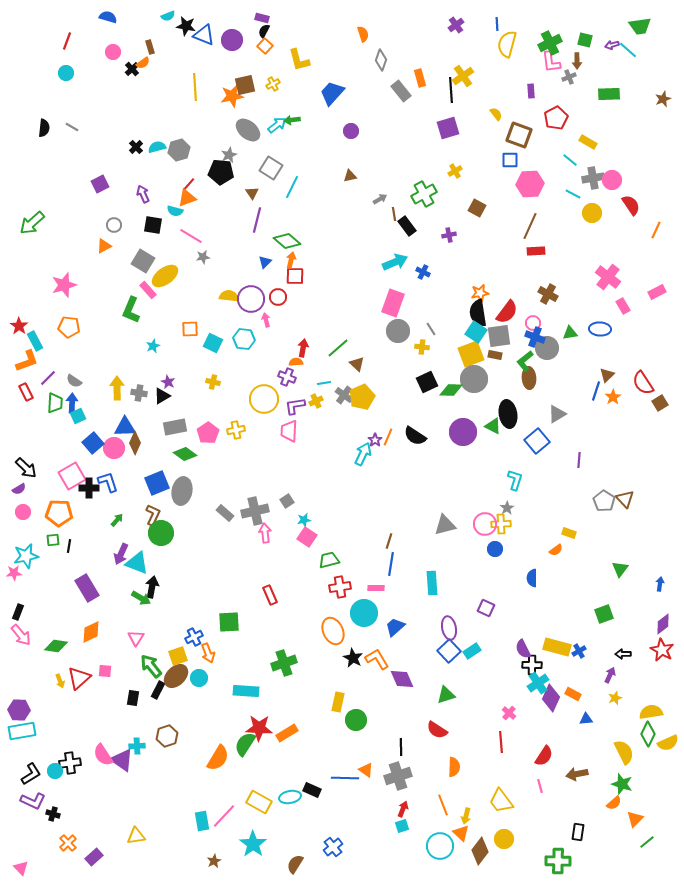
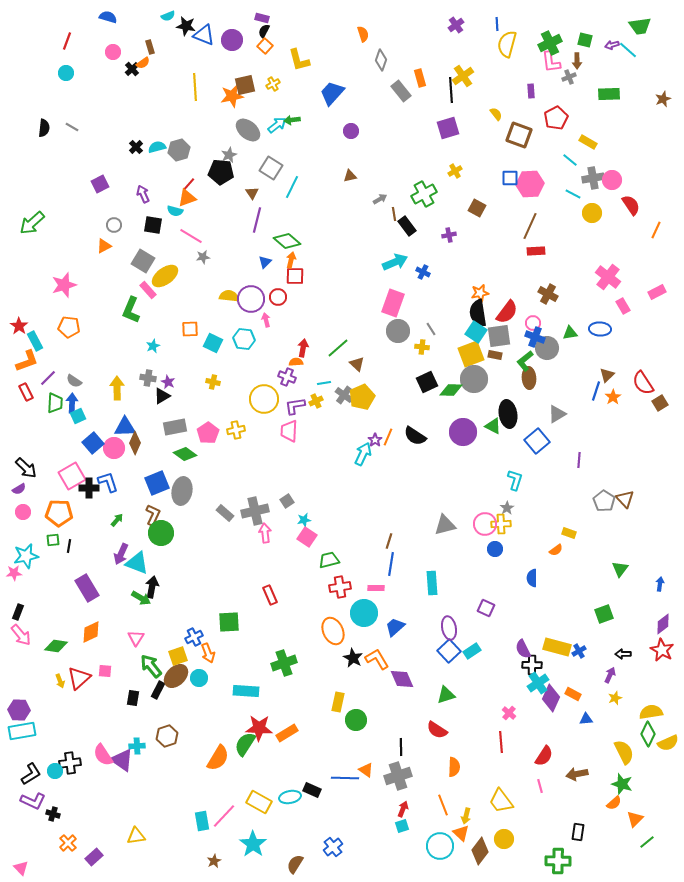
blue square at (510, 160): moved 18 px down
gray cross at (139, 393): moved 9 px right, 15 px up
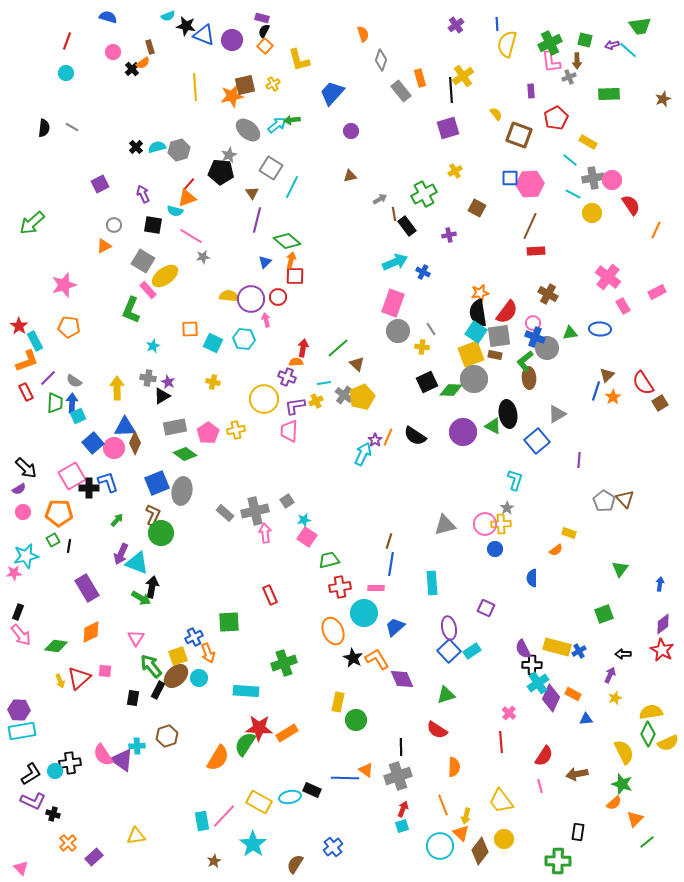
green square at (53, 540): rotated 24 degrees counterclockwise
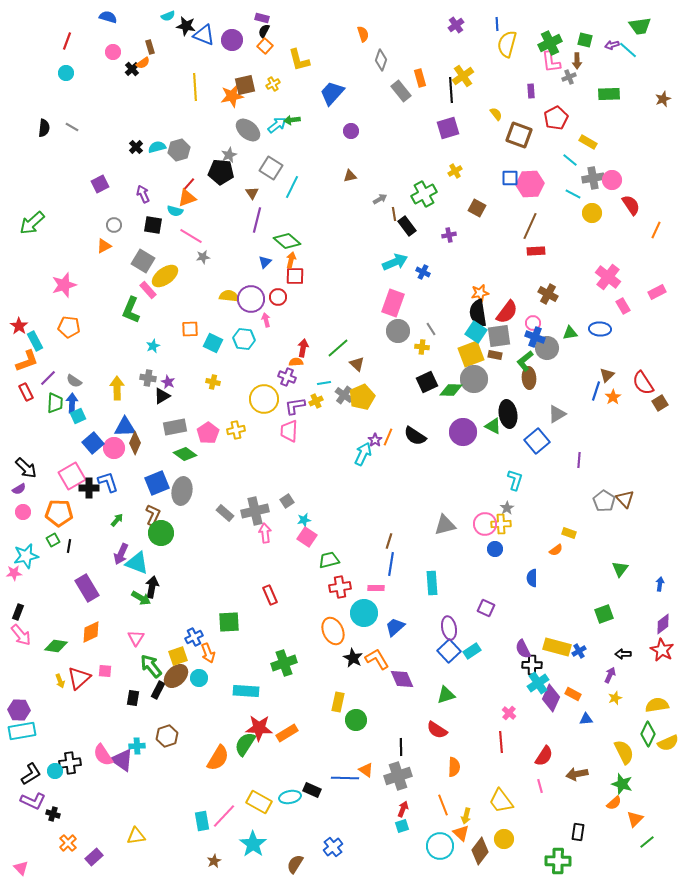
yellow semicircle at (651, 712): moved 6 px right, 7 px up
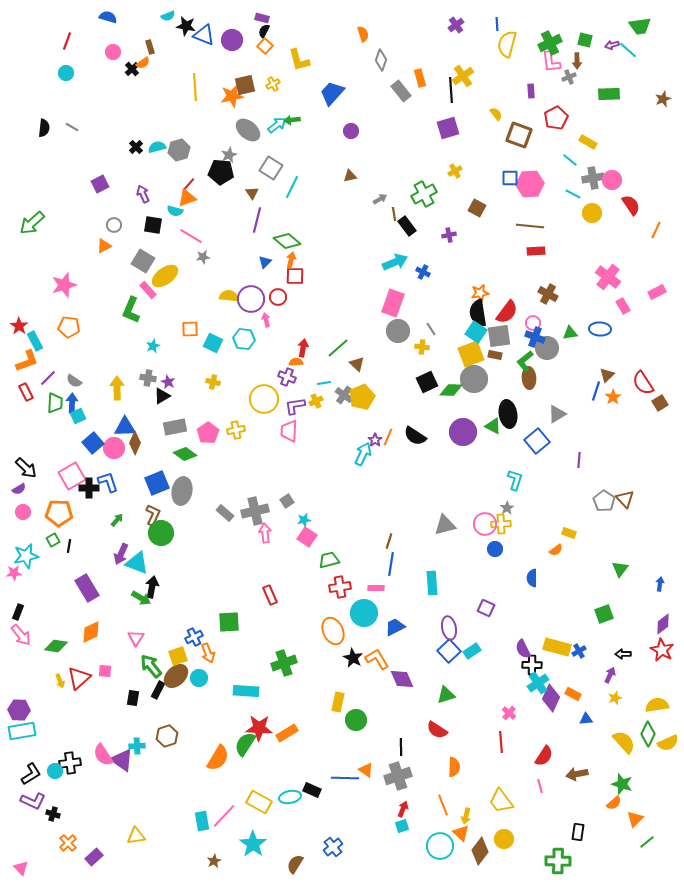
brown line at (530, 226): rotated 72 degrees clockwise
blue trapezoid at (395, 627): rotated 15 degrees clockwise
yellow semicircle at (624, 752): moved 10 px up; rotated 15 degrees counterclockwise
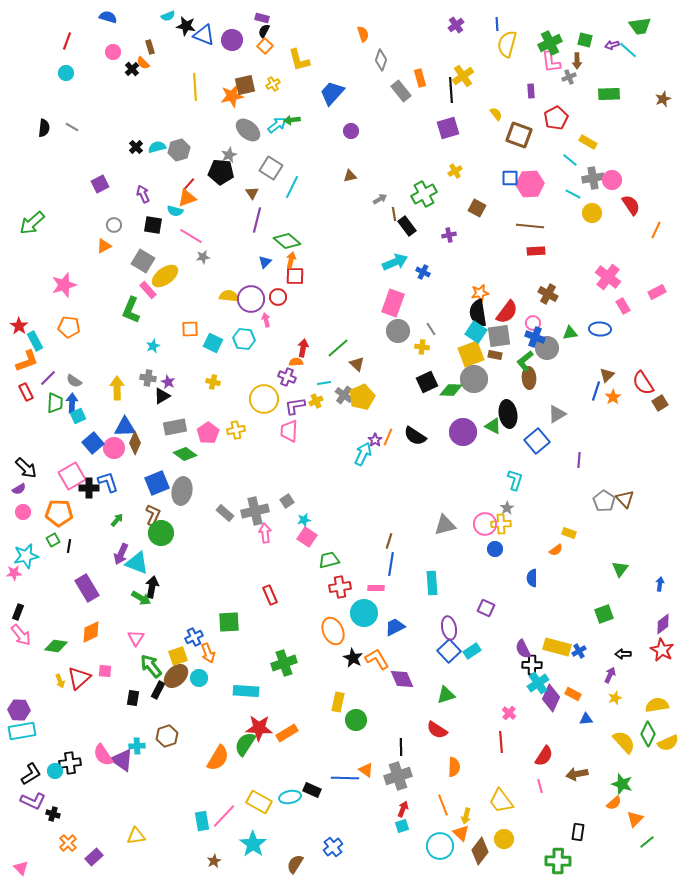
orange semicircle at (143, 63): rotated 80 degrees clockwise
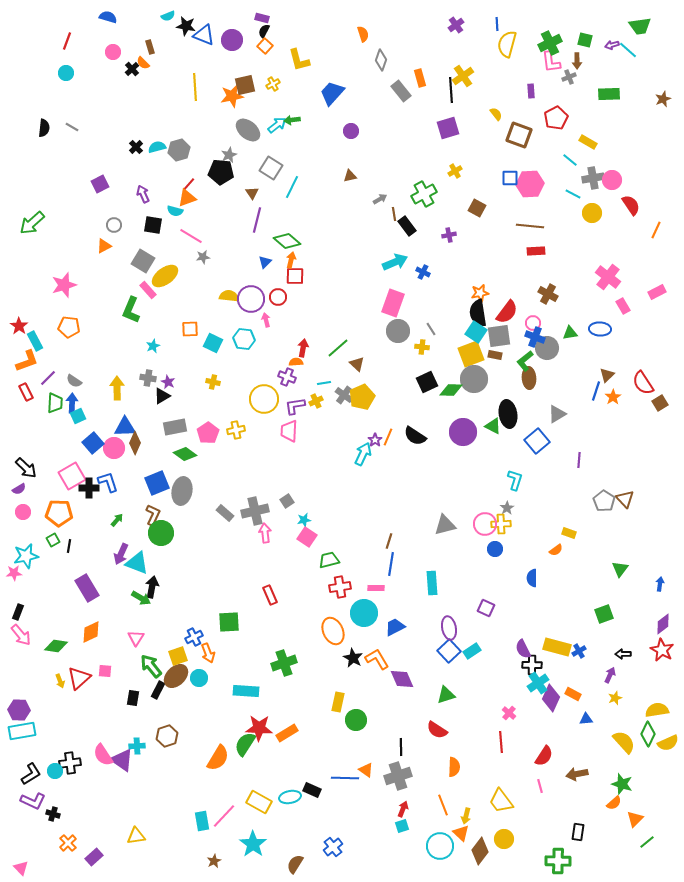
yellow semicircle at (657, 705): moved 5 px down
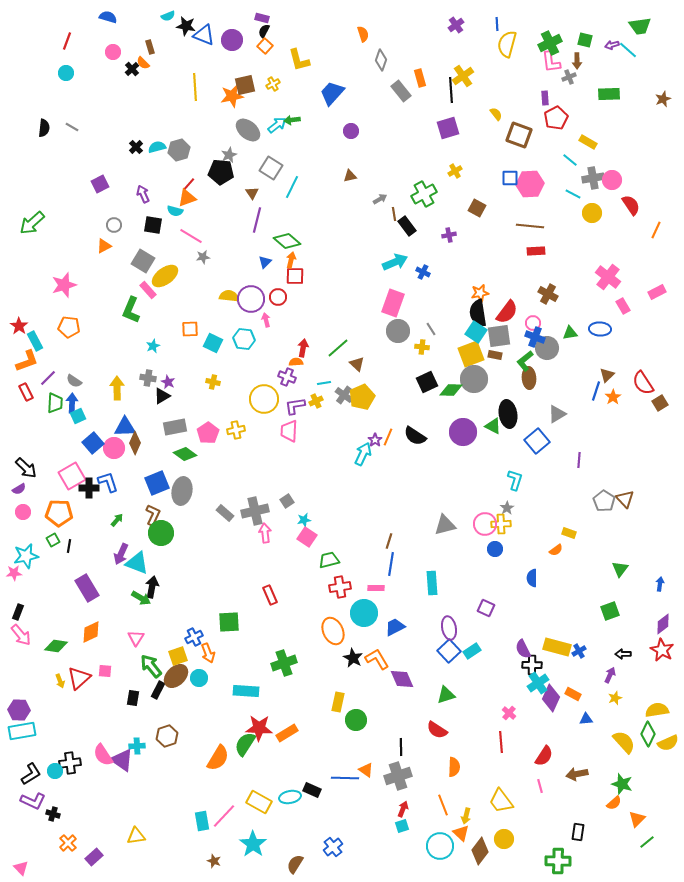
purple rectangle at (531, 91): moved 14 px right, 7 px down
green square at (604, 614): moved 6 px right, 3 px up
orange triangle at (635, 819): moved 2 px right
brown star at (214, 861): rotated 24 degrees counterclockwise
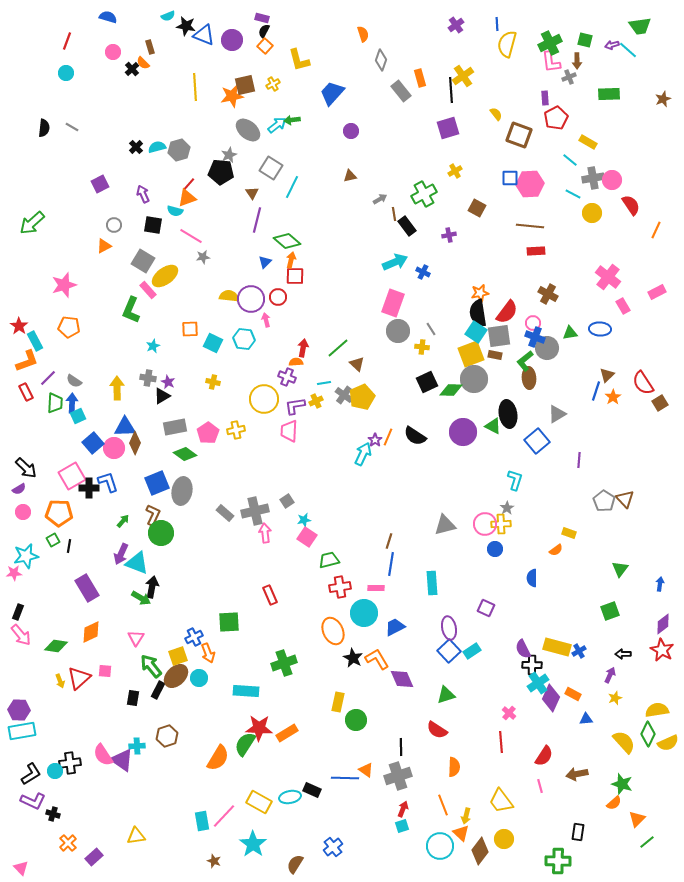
green arrow at (117, 520): moved 6 px right, 1 px down
